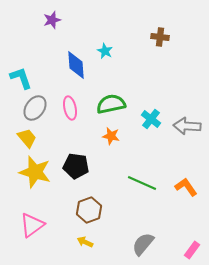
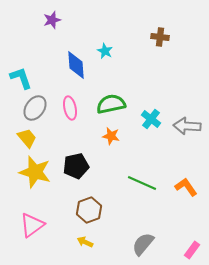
black pentagon: rotated 20 degrees counterclockwise
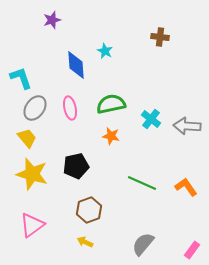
yellow star: moved 3 px left, 2 px down
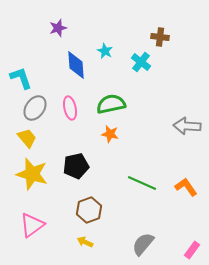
purple star: moved 6 px right, 8 px down
cyan cross: moved 10 px left, 57 px up
orange star: moved 1 px left, 2 px up
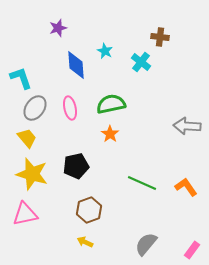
orange star: rotated 24 degrees clockwise
pink triangle: moved 7 px left, 11 px up; rotated 24 degrees clockwise
gray semicircle: moved 3 px right
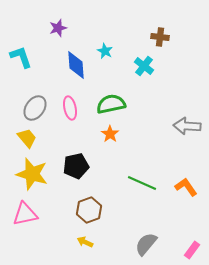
cyan cross: moved 3 px right, 4 px down
cyan L-shape: moved 21 px up
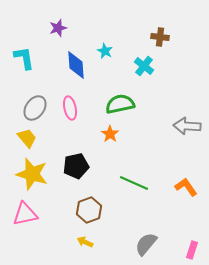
cyan L-shape: moved 3 px right, 1 px down; rotated 10 degrees clockwise
green semicircle: moved 9 px right
green line: moved 8 px left
pink rectangle: rotated 18 degrees counterclockwise
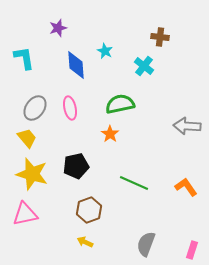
gray semicircle: rotated 20 degrees counterclockwise
